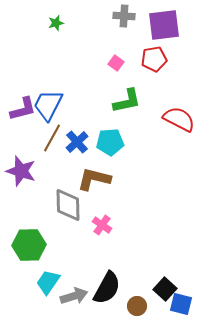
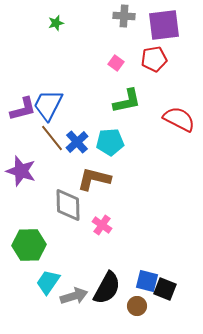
brown line: rotated 68 degrees counterclockwise
black square: rotated 20 degrees counterclockwise
blue square: moved 34 px left, 23 px up
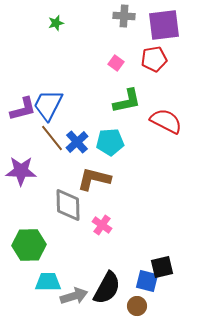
red semicircle: moved 13 px left, 2 px down
purple star: rotated 16 degrees counterclockwise
cyan trapezoid: rotated 56 degrees clockwise
black square: moved 3 px left, 22 px up; rotated 35 degrees counterclockwise
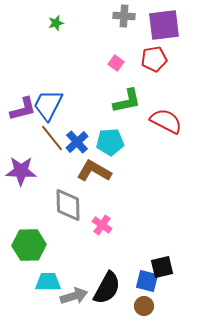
brown L-shape: moved 8 px up; rotated 16 degrees clockwise
brown circle: moved 7 px right
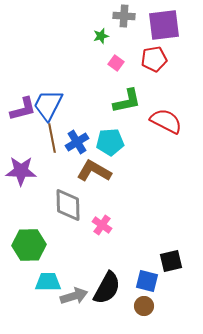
green star: moved 45 px right, 13 px down
brown line: rotated 28 degrees clockwise
blue cross: rotated 10 degrees clockwise
black square: moved 9 px right, 6 px up
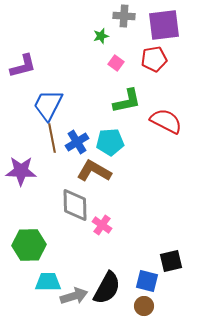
purple L-shape: moved 43 px up
gray diamond: moved 7 px right
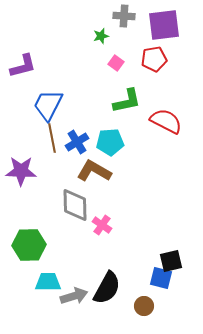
blue square: moved 14 px right, 3 px up
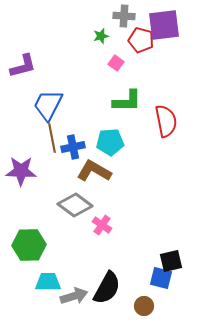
red pentagon: moved 13 px left, 19 px up; rotated 25 degrees clockwise
green L-shape: rotated 12 degrees clockwise
red semicircle: rotated 52 degrees clockwise
blue cross: moved 4 px left, 5 px down; rotated 20 degrees clockwise
gray diamond: rotated 52 degrees counterclockwise
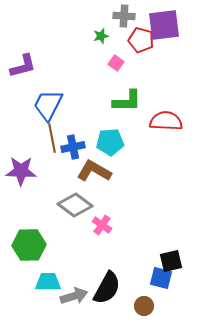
red semicircle: rotated 76 degrees counterclockwise
